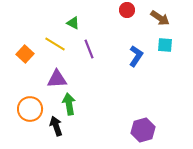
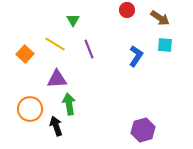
green triangle: moved 3 px up; rotated 32 degrees clockwise
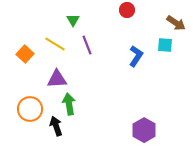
brown arrow: moved 16 px right, 5 px down
purple line: moved 2 px left, 4 px up
purple hexagon: moved 1 px right; rotated 15 degrees counterclockwise
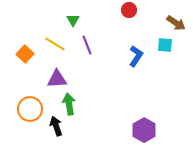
red circle: moved 2 px right
